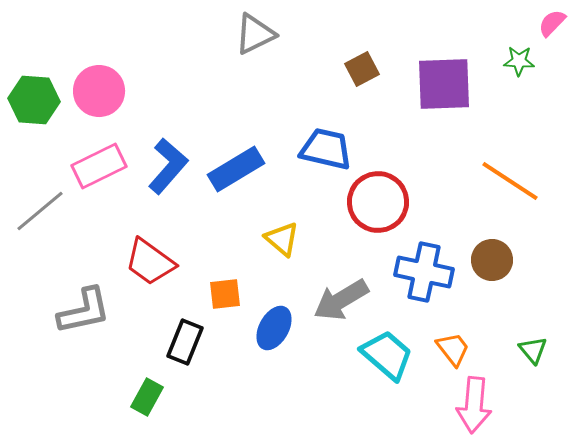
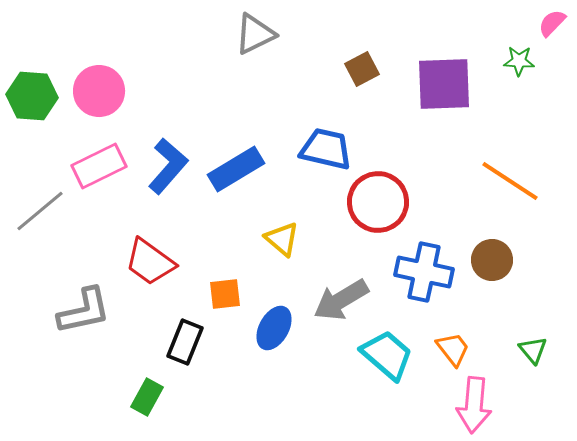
green hexagon: moved 2 px left, 4 px up
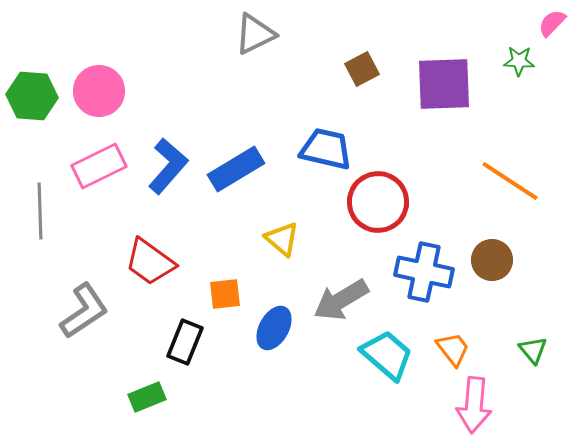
gray line: rotated 52 degrees counterclockwise
gray L-shape: rotated 22 degrees counterclockwise
green rectangle: rotated 39 degrees clockwise
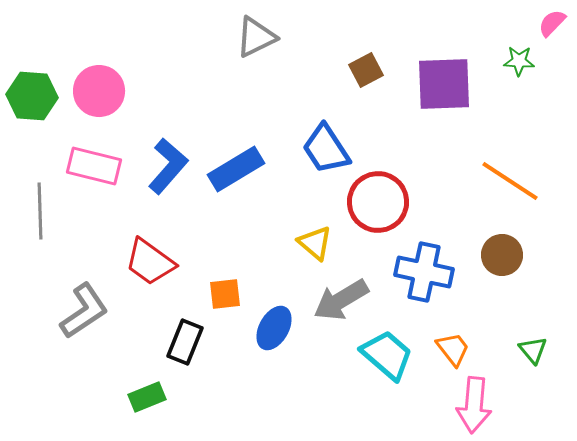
gray triangle: moved 1 px right, 3 px down
brown square: moved 4 px right, 1 px down
blue trapezoid: rotated 136 degrees counterclockwise
pink rectangle: moved 5 px left; rotated 40 degrees clockwise
yellow triangle: moved 33 px right, 4 px down
brown circle: moved 10 px right, 5 px up
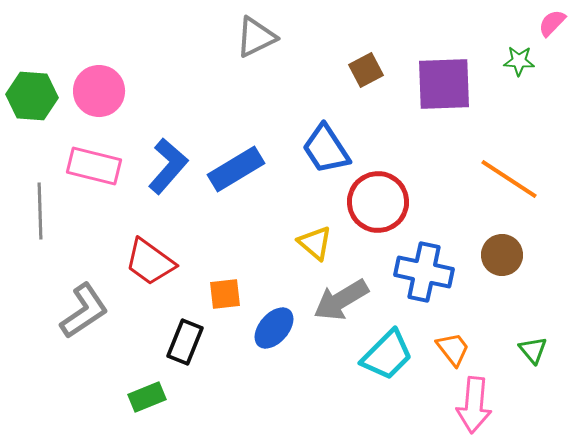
orange line: moved 1 px left, 2 px up
blue ellipse: rotated 12 degrees clockwise
cyan trapezoid: rotated 94 degrees clockwise
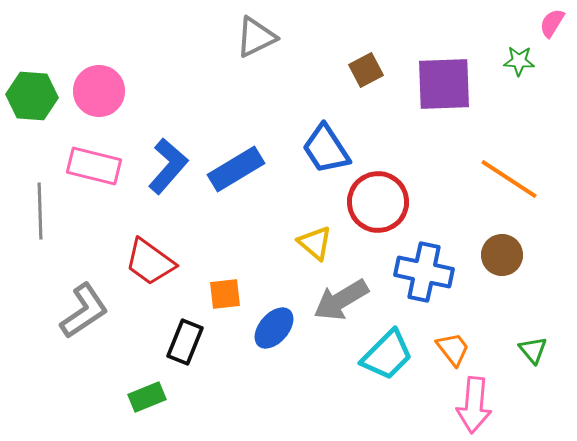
pink semicircle: rotated 12 degrees counterclockwise
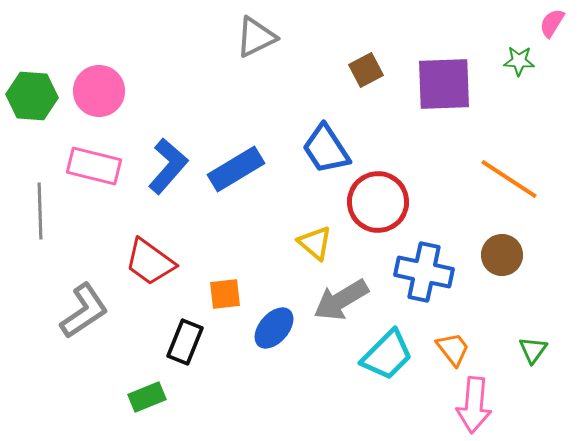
green triangle: rotated 16 degrees clockwise
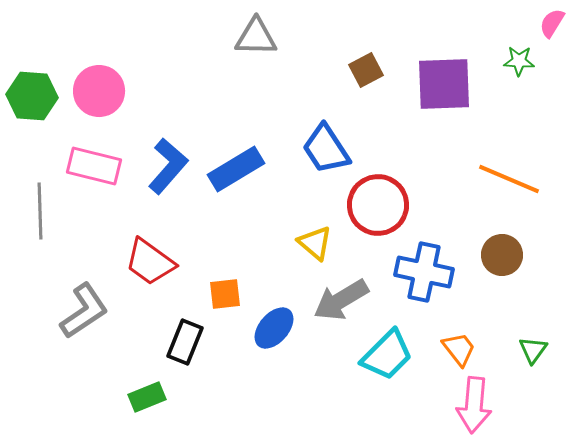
gray triangle: rotated 27 degrees clockwise
orange line: rotated 10 degrees counterclockwise
red circle: moved 3 px down
orange trapezoid: moved 6 px right
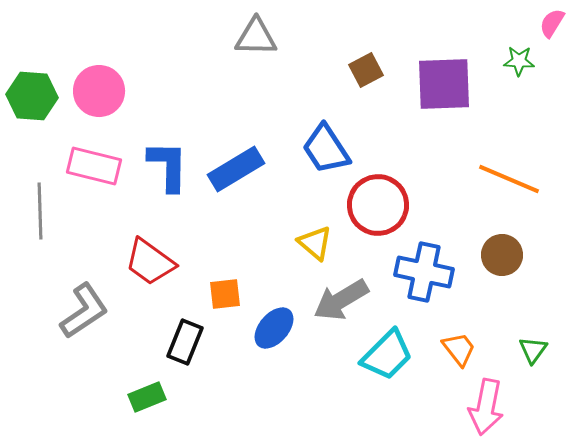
blue L-shape: rotated 40 degrees counterclockwise
pink arrow: moved 12 px right, 2 px down; rotated 6 degrees clockwise
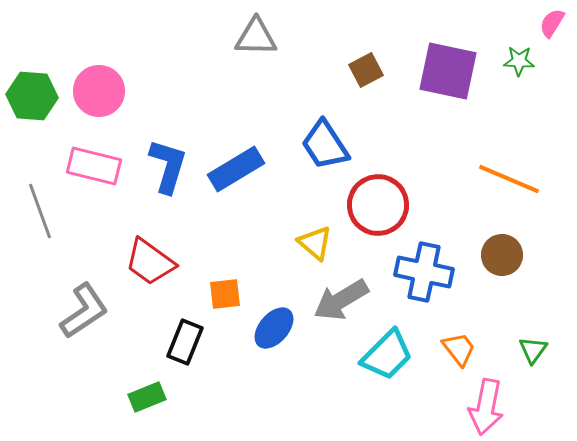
purple square: moved 4 px right, 13 px up; rotated 14 degrees clockwise
blue trapezoid: moved 1 px left, 4 px up
blue L-shape: rotated 16 degrees clockwise
gray line: rotated 18 degrees counterclockwise
